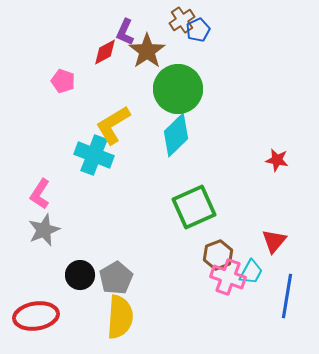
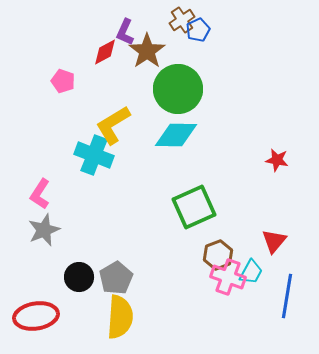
cyan diamond: rotated 45 degrees clockwise
black circle: moved 1 px left, 2 px down
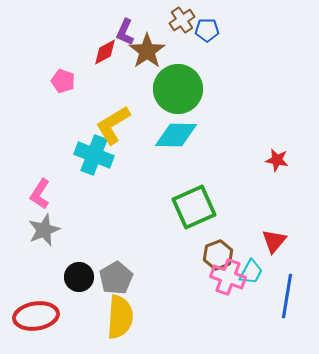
blue pentagon: moved 9 px right; rotated 25 degrees clockwise
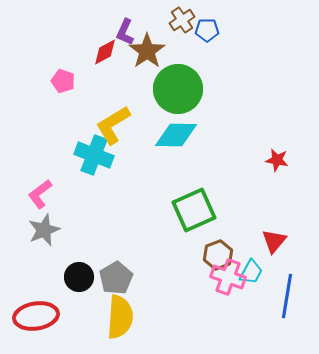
pink L-shape: rotated 20 degrees clockwise
green square: moved 3 px down
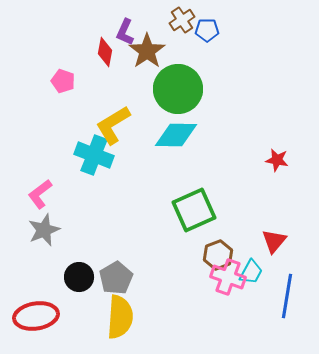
red diamond: rotated 52 degrees counterclockwise
